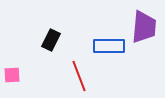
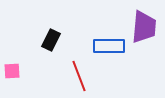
pink square: moved 4 px up
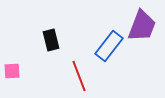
purple trapezoid: moved 2 px left, 1 px up; rotated 16 degrees clockwise
black rectangle: rotated 40 degrees counterclockwise
blue rectangle: rotated 52 degrees counterclockwise
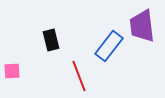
purple trapezoid: rotated 152 degrees clockwise
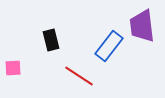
pink square: moved 1 px right, 3 px up
red line: rotated 36 degrees counterclockwise
